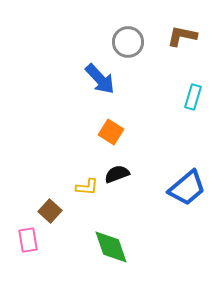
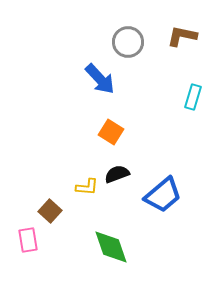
blue trapezoid: moved 24 px left, 7 px down
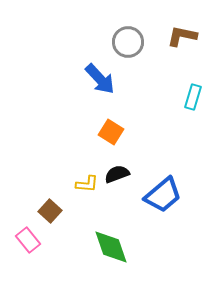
yellow L-shape: moved 3 px up
pink rectangle: rotated 30 degrees counterclockwise
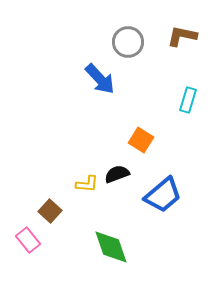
cyan rectangle: moved 5 px left, 3 px down
orange square: moved 30 px right, 8 px down
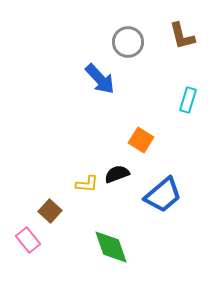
brown L-shape: rotated 116 degrees counterclockwise
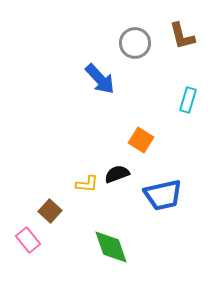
gray circle: moved 7 px right, 1 px down
blue trapezoid: rotated 27 degrees clockwise
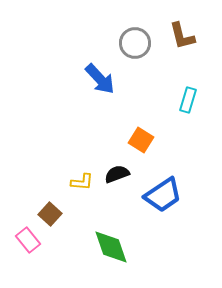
yellow L-shape: moved 5 px left, 2 px up
blue trapezoid: rotated 21 degrees counterclockwise
brown square: moved 3 px down
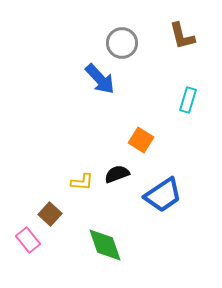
gray circle: moved 13 px left
green diamond: moved 6 px left, 2 px up
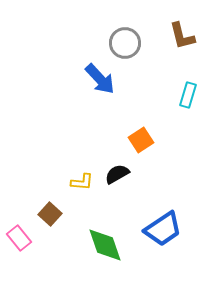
gray circle: moved 3 px right
cyan rectangle: moved 5 px up
orange square: rotated 25 degrees clockwise
black semicircle: rotated 10 degrees counterclockwise
blue trapezoid: moved 34 px down
pink rectangle: moved 9 px left, 2 px up
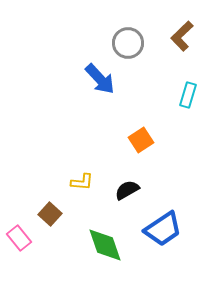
brown L-shape: rotated 60 degrees clockwise
gray circle: moved 3 px right
black semicircle: moved 10 px right, 16 px down
